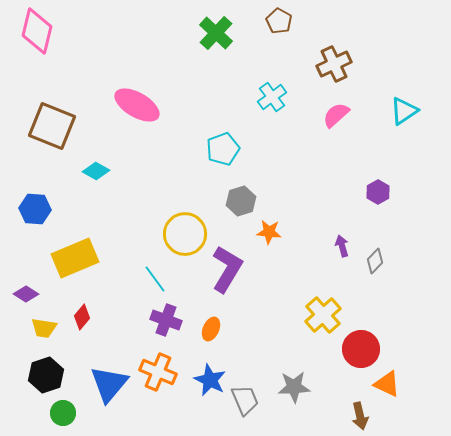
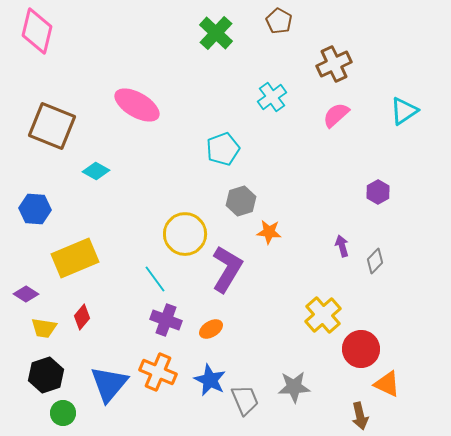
orange ellipse: rotated 35 degrees clockwise
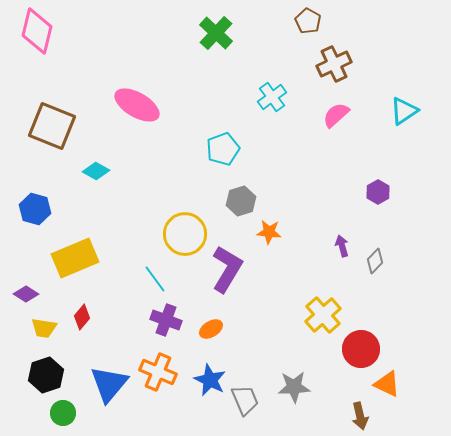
brown pentagon: moved 29 px right
blue hexagon: rotated 12 degrees clockwise
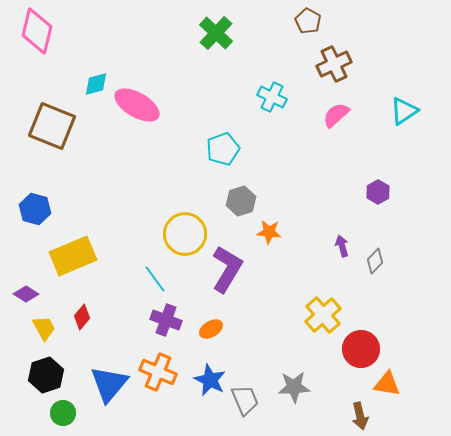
cyan cross: rotated 28 degrees counterclockwise
cyan diamond: moved 87 px up; rotated 44 degrees counterclockwise
yellow rectangle: moved 2 px left, 2 px up
yellow trapezoid: rotated 128 degrees counterclockwise
orange triangle: rotated 16 degrees counterclockwise
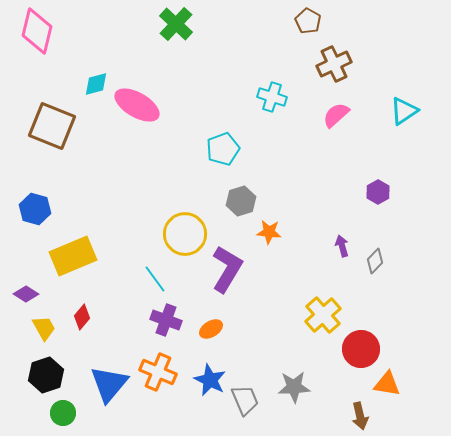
green cross: moved 40 px left, 9 px up
cyan cross: rotated 8 degrees counterclockwise
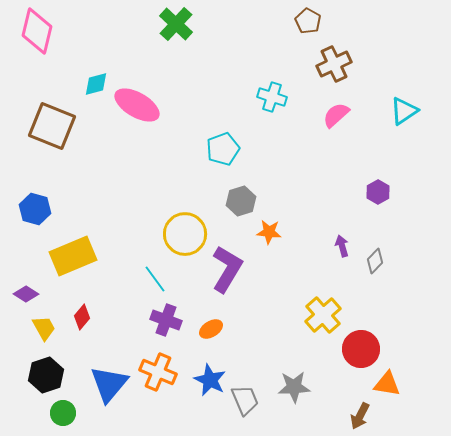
brown arrow: rotated 40 degrees clockwise
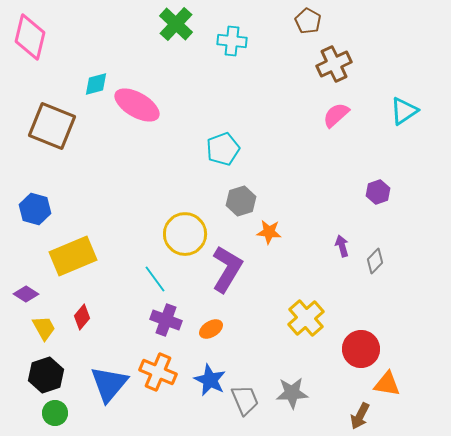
pink diamond: moved 7 px left, 6 px down
cyan cross: moved 40 px left, 56 px up; rotated 12 degrees counterclockwise
purple hexagon: rotated 10 degrees clockwise
yellow cross: moved 17 px left, 3 px down
gray star: moved 2 px left, 6 px down
green circle: moved 8 px left
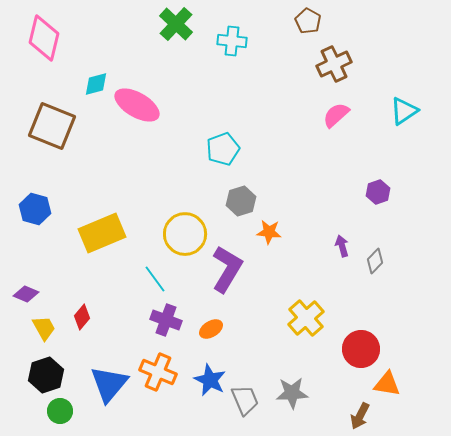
pink diamond: moved 14 px right, 1 px down
yellow rectangle: moved 29 px right, 23 px up
purple diamond: rotated 10 degrees counterclockwise
green circle: moved 5 px right, 2 px up
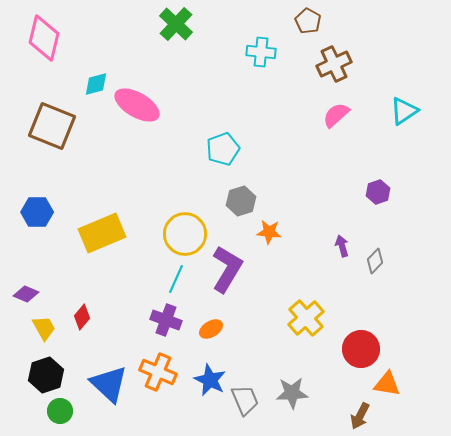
cyan cross: moved 29 px right, 11 px down
blue hexagon: moved 2 px right, 3 px down; rotated 16 degrees counterclockwise
cyan line: moved 21 px right; rotated 60 degrees clockwise
blue triangle: rotated 27 degrees counterclockwise
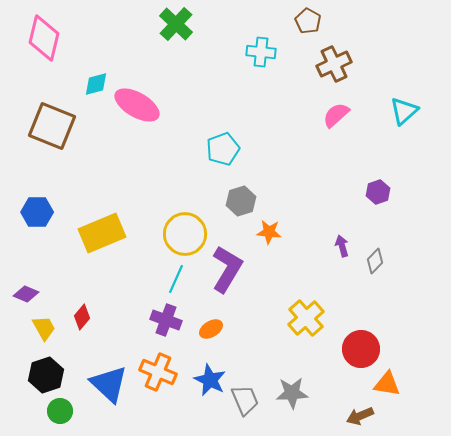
cyan triangle: rotated 8 degrees counterclockwise
brown arrow: rotated 40 degrees clockwise
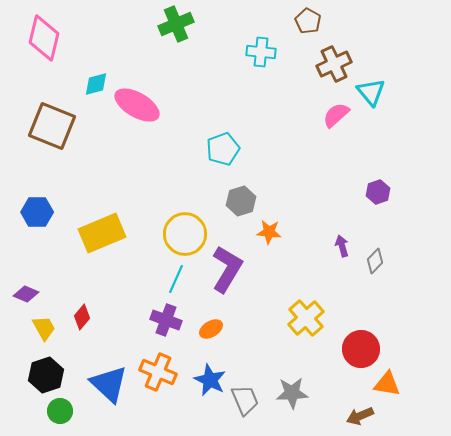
green cross: rotated 24 degrees clockwise
cyan triangle: moved 33 px left, 19 px up; rotated 28 degrees counterclockwise
